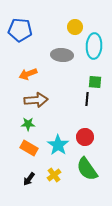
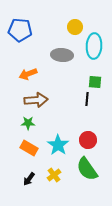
green star: moved 1 px up
red circle: moved 3 px right, 3 px down
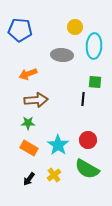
black line: moved 4 px left
green semicircle: rotated 25 degrees counterclockwise
